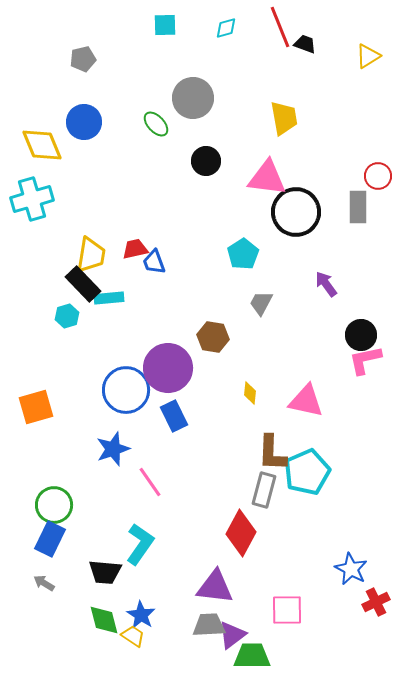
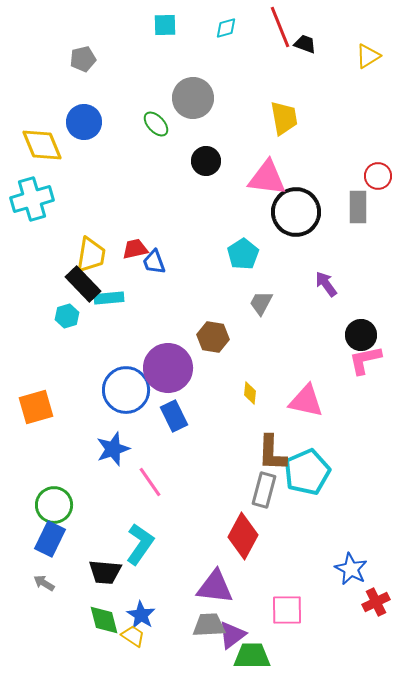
red diamond at (241, 533): moved 2 px right, 3 px down
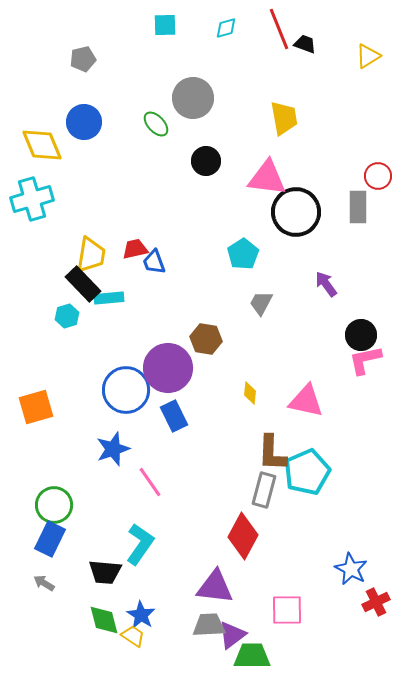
red line at (280, 27): moved 1 px left, 2 px down
brown hexagon at (213, 337): moved 7 px left, 2 px down
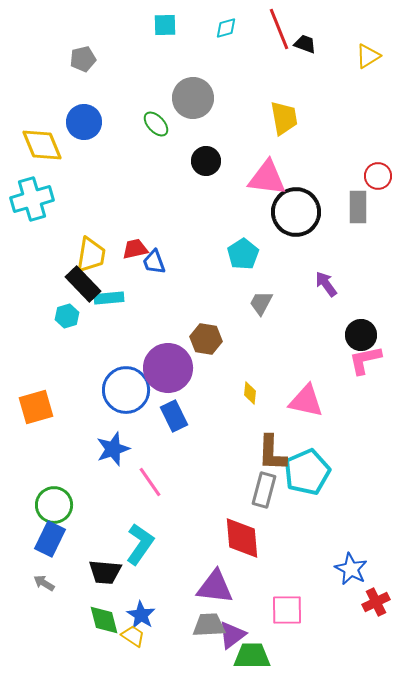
red diamond at (243, 536): moved 1 px left, 2 px down; rotated 33 degrees counterclockwise
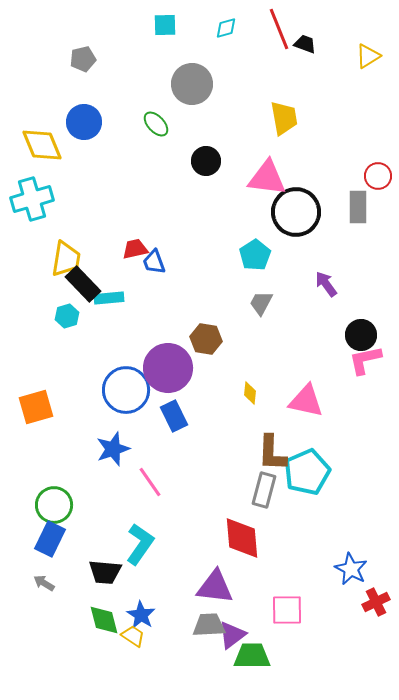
gray circle at (193, 98): moved 1 px left, 14 px up
cyan pentagon at (243, 254): moved 12 px right, 1 px down
yellow trapezoid at (91, 255): moved 25 px left, 4 px down
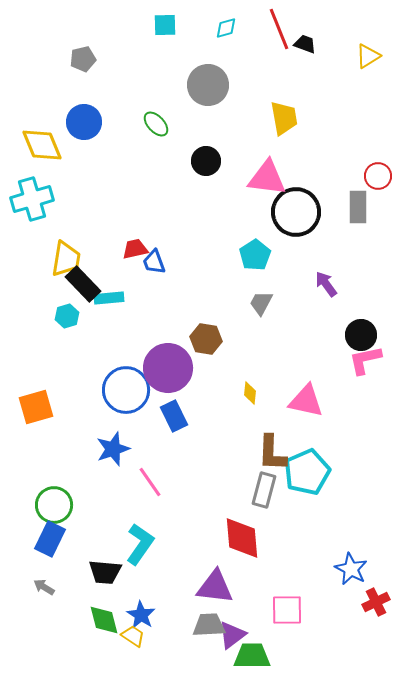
gray circle at (192, 84): moved 16 px right, 1 px down
gray arrow at (44, 583): moved 4 px down
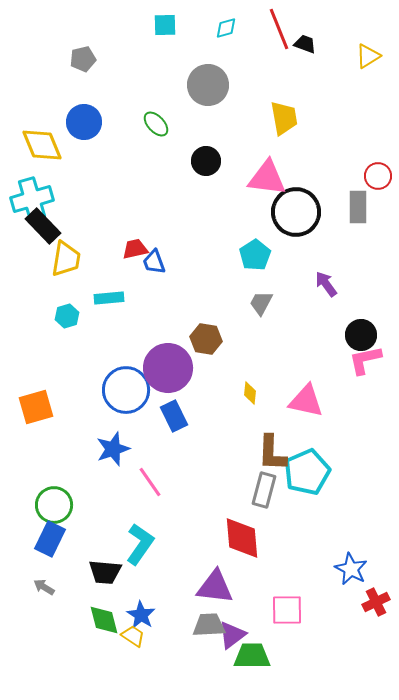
black rectangle at (83, 284): moved 40 px left, 58 px up
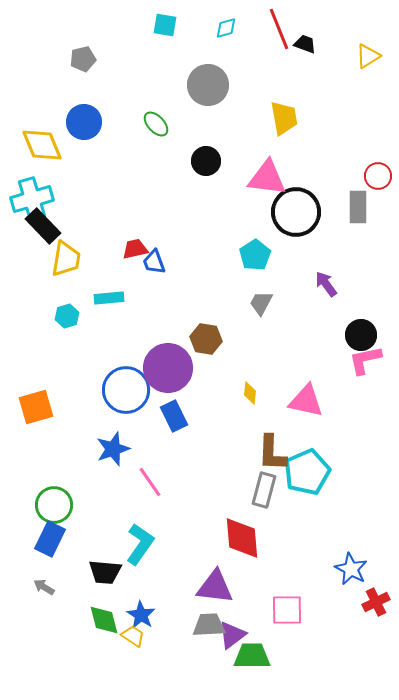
cyan square at (165, 25): rotated 10 degrees clockwise
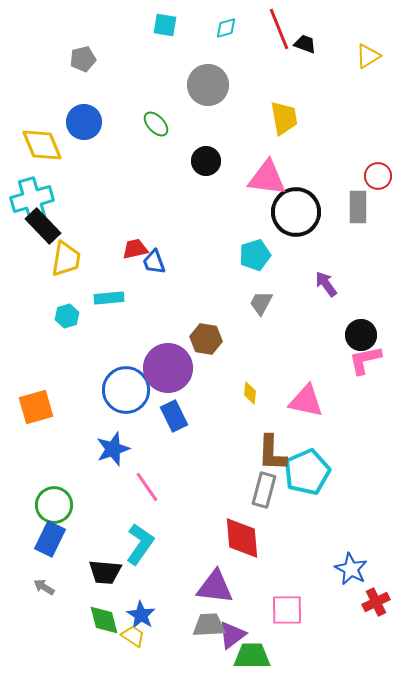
cyan pentagon at (255, 255): rotated 16 degrees clockwise
pink line at (150, 482): moved 3 px left, 5 px down
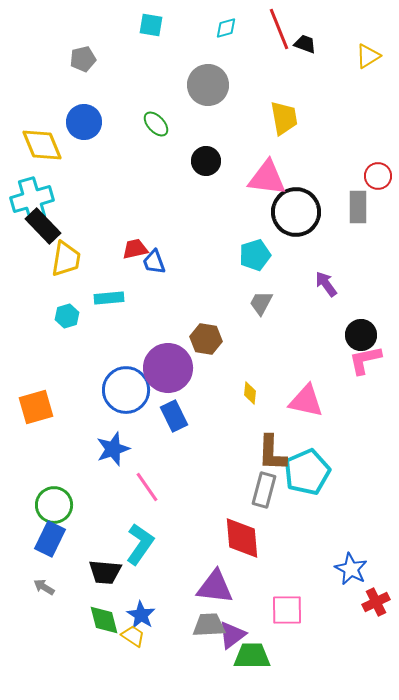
cyan square at (165, 25): moved 14 px left
